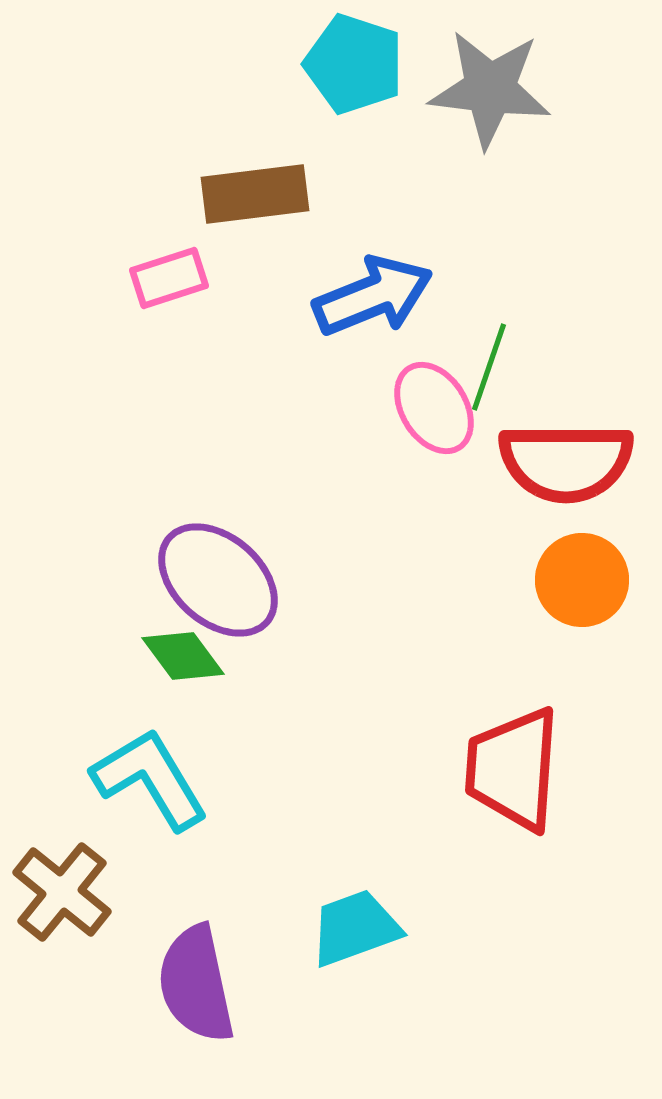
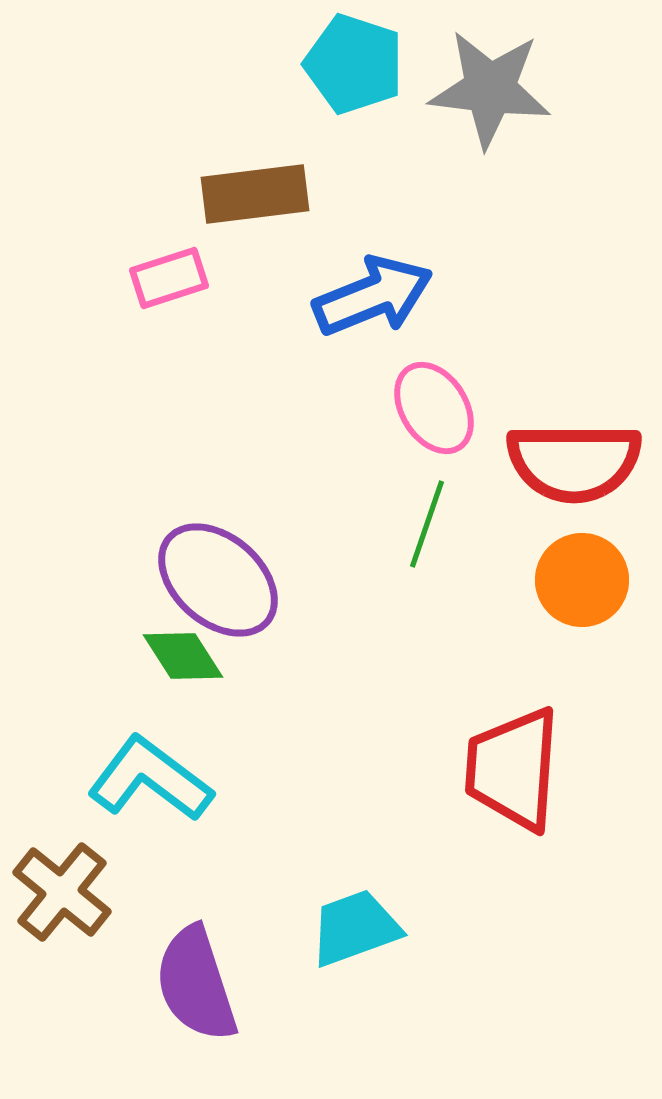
green line: moved 62 px left, 157 px down
red semicircle: moved 8 px right
green diamond: rotated 4 degrees clockwise
cyan L-shape: rotated 22 degrees counterclockwise
purple semicircle: rotated 6 degrees counterclockwise
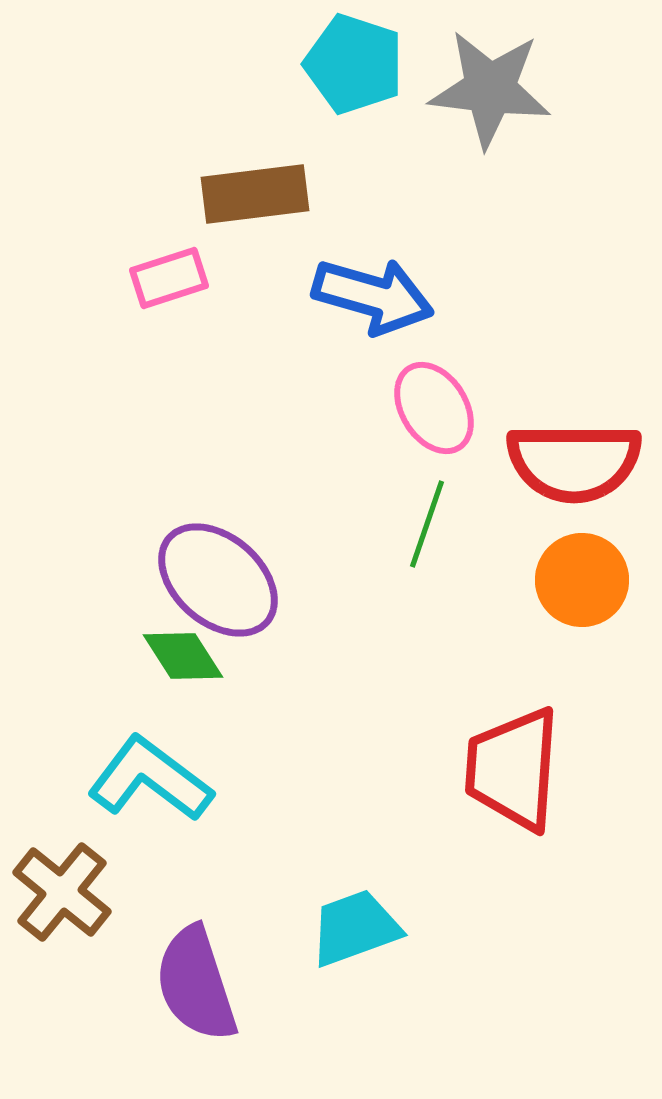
blue arrow: rotated 38 degrees clockwise
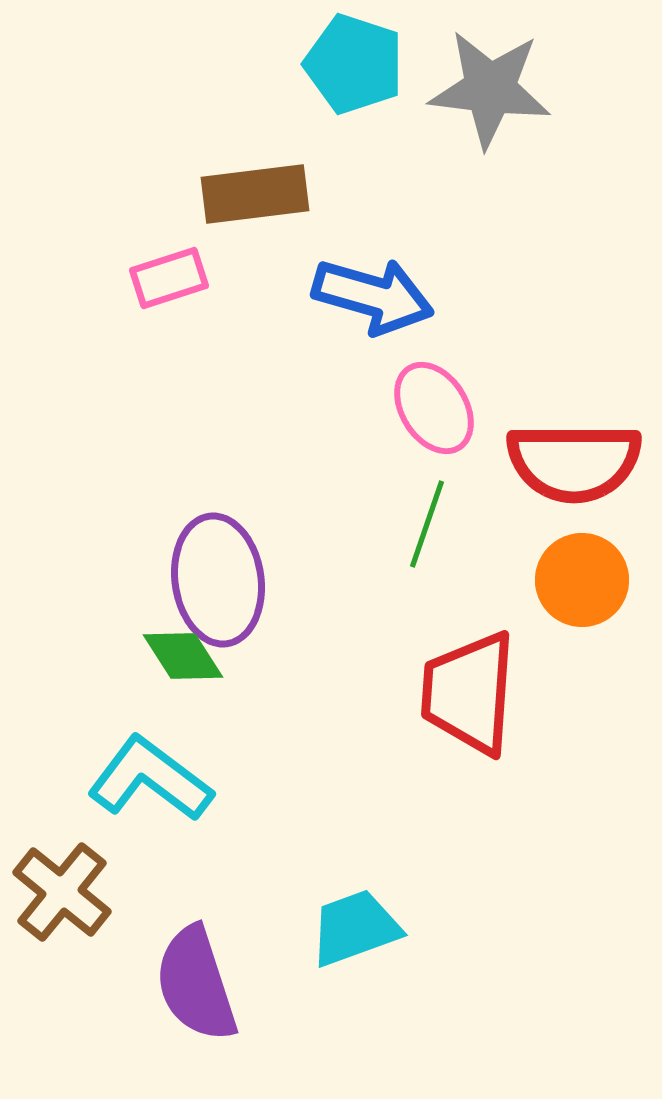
purple ellipse: rotated 41 degrees clockwise
red trapezoid: moved 44 px left, 76 px up
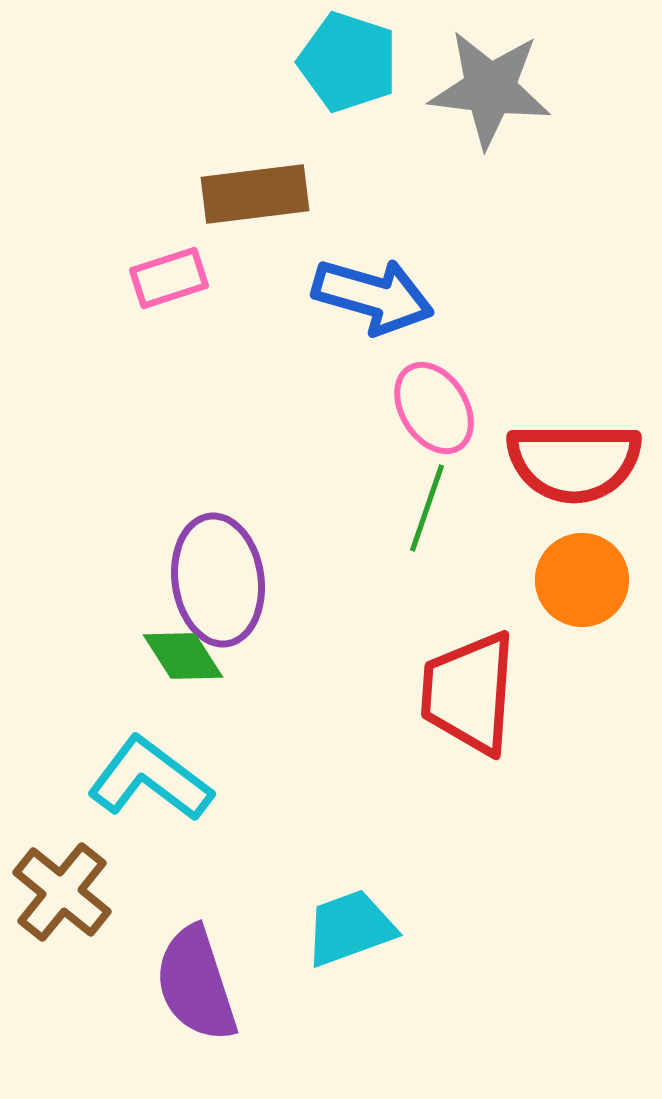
cyan pentagon: moved 6 px left, 2 px up
green line: moved 16 px up
cyan trapezoid: moved 5 px left
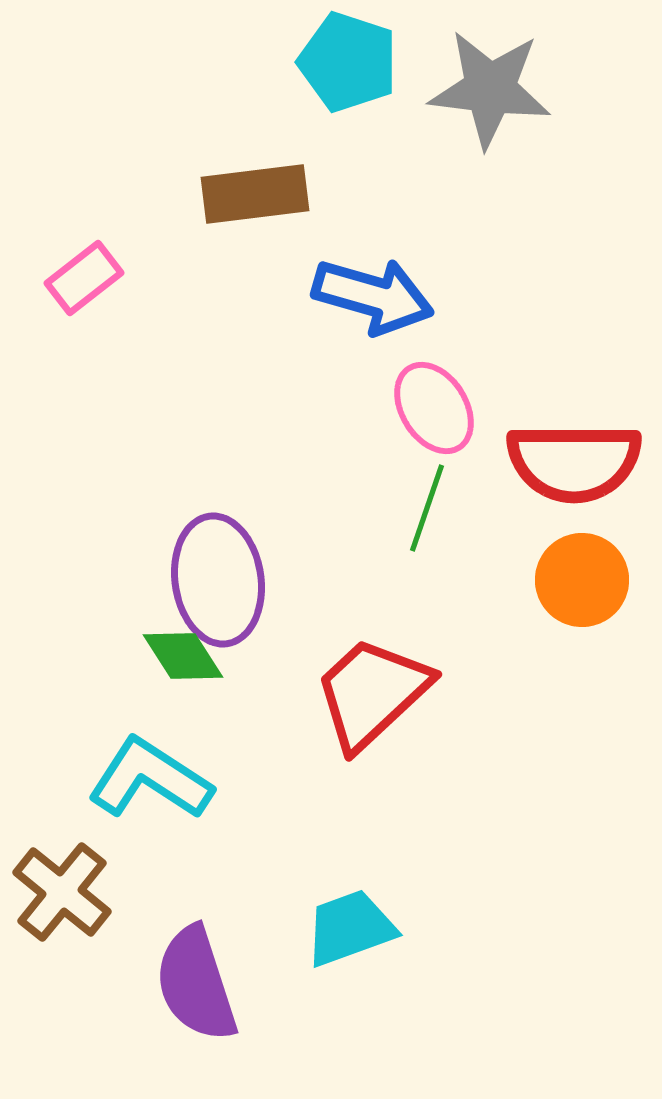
pink rectangle: moved 85 px left; rotated 20 degrees counterclockwise
red trapezoid: moved 97 px left; rotated 43 degrees clockwise
cyan L-shape: rotated 4 degrees counterclockwise
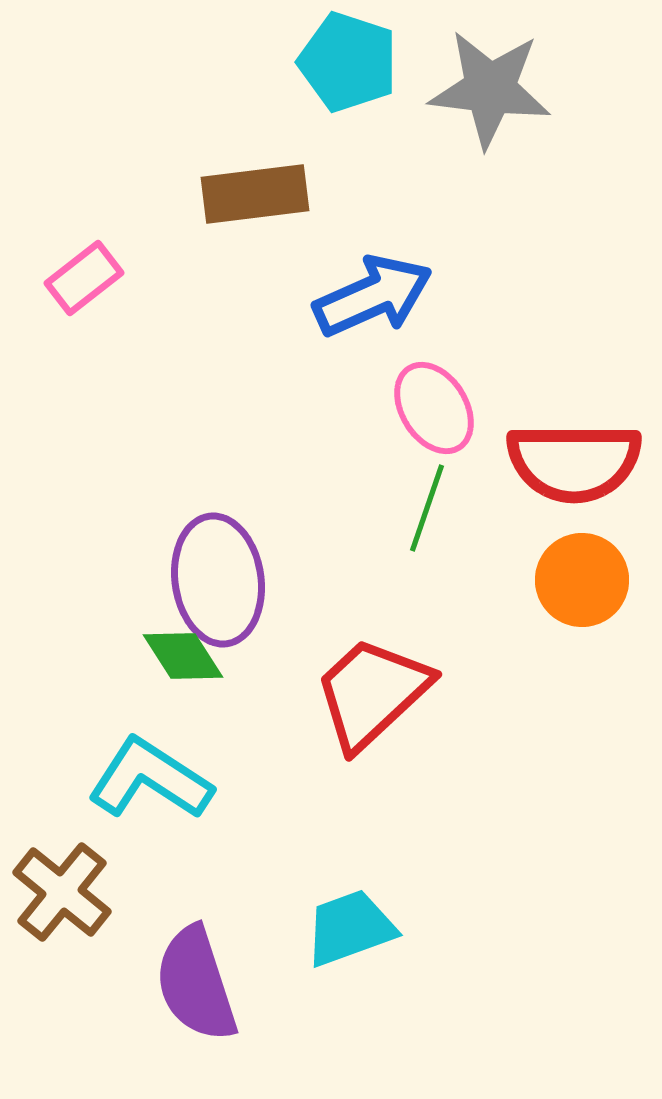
blue arrow: rotated 40 degrees counterclockwise
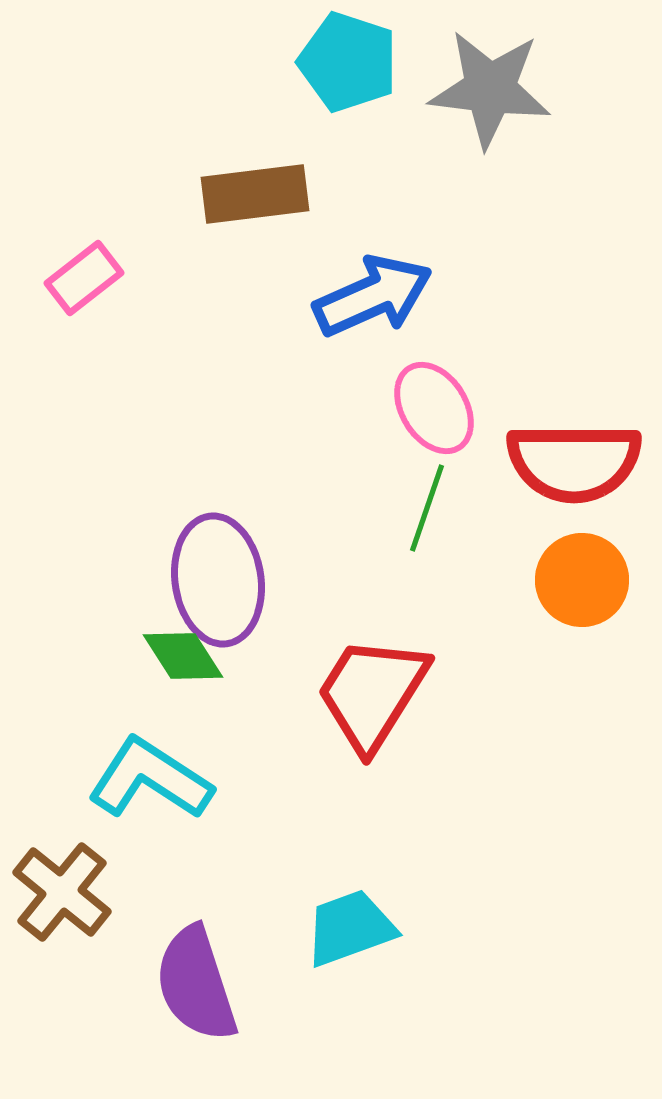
red trapezoid: rotated 15 degrees counterclockwise
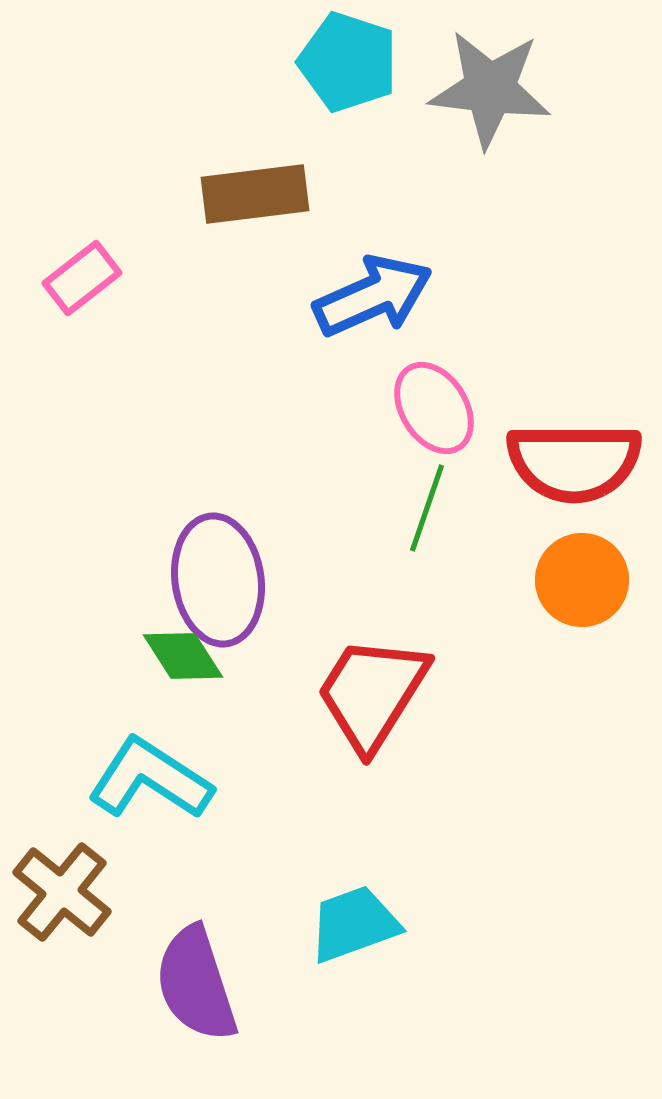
pink rectangle: moved 2 px left
cyan trapezoid: moved 4 px right, 4 px up
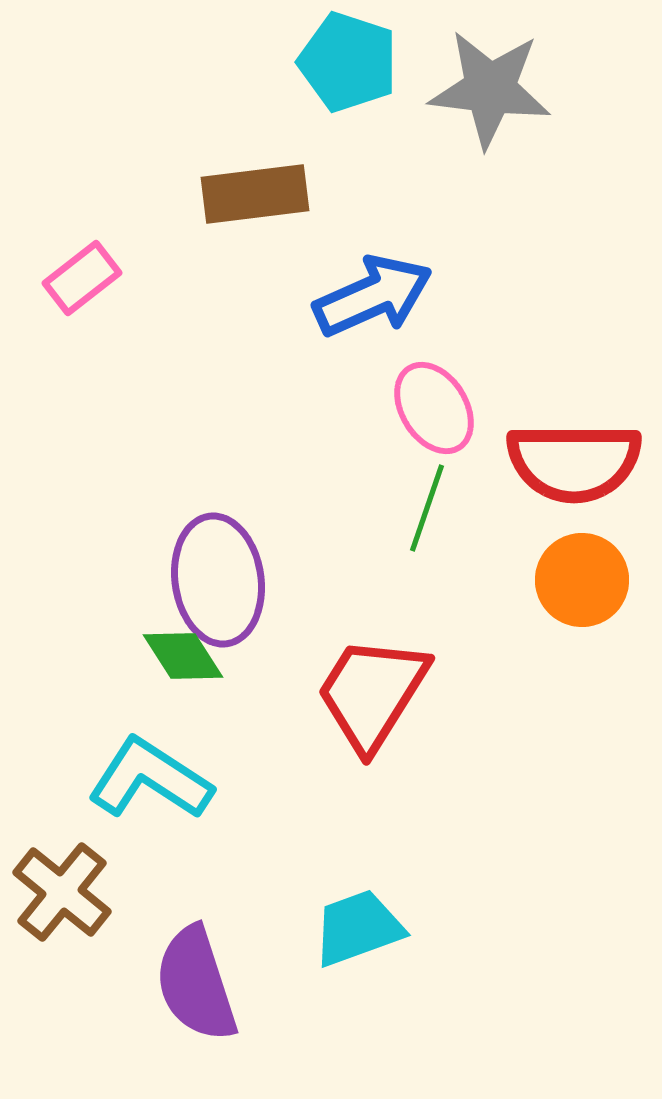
cyan trapezoid: moved 4 px right, 4 px down
